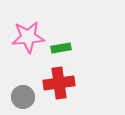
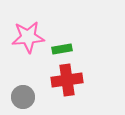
green rectangle: moved 1 px right, 1 px down
red cross: moved 8 px right, 3 px up
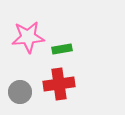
red cross: moved 8 px left, 4 px down
gray circle: moved 3 px left, 5 px up
